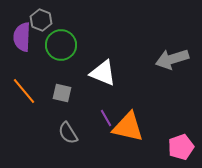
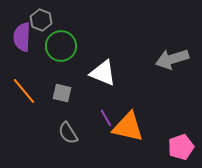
green circle: moved 1 px down
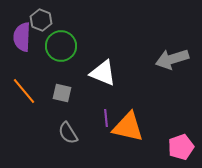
purple line: rotated 24 degrees clockwise
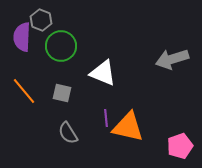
pink pentagon: moved 1 px left, 1 px up
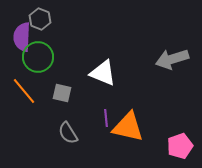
gray hexagon: moved 1 px left, 1 px up
green circle: moved 23 px left, 11 px down
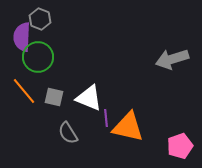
white triangle: moved 14 px left, 25 px down
gray square: moved 8 px left, 4 px down
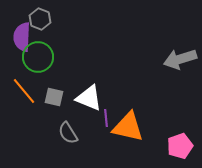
gray arrow: moved 8 px right
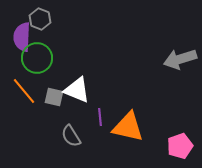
green circle: moved 1 px left, 1 px down
white triangle: moved 12 px left, 8 px up
purple line: moved 6 px left, 1 px up
gray semicircle: moved 3 px right, 3 px down
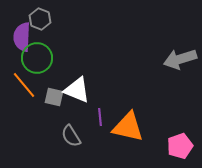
orange line: moved 6 px up
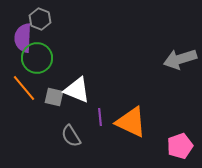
purple semicircle: moved 1 px right, 1 px down
orange line: moved 3 px down
orange triangle: moved 3 px right, 5 px up; rotated 12 degrees clockwise
